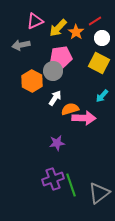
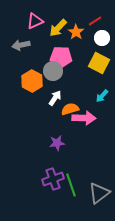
pink pentagon: rotated 10 degrees clockwise
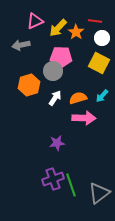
red line: rotated 40 degrees clockwise
orange hexagon: moved 3 px left, 4 px down; rotated 15 degrees clockwise
orange semicircle: moved 8 px right, 11 px up
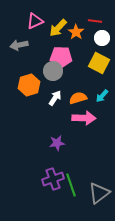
gray arrow: moved 2 px left
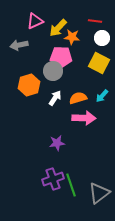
orange star: moved 4 px left, 5 px down; rotated 28 degrees counterclockwise
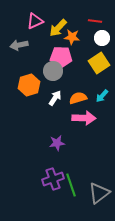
yellow square: rotated 30 degrees clockwise
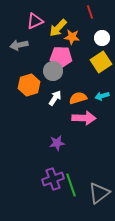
red line: moved 5 px left, 9 px up; rotated 64 degrees clockwise
yellow square: moved 2 px right, 1 px up
cyan arrow: rotated 32 degrees clockwise
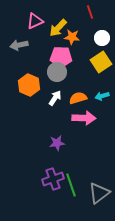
gray circle: moved 4 px right, 1 px down
orange hexagon: rotated 20 degrees counterclockwise
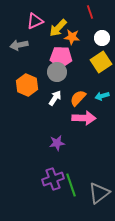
orange hexagon: moved 2 px left
orange semicircle: rotated 30 degrees counterclockwise
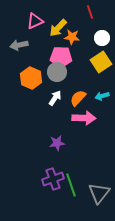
orange hexagon: moved 4 px right, 7 px up
gray triangle: rotated 15 degrees counterclockwise
